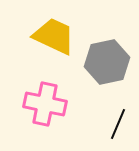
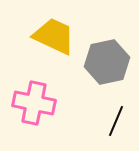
pink cross: moved 11 px left, 1 px up
black line: moved 2 px left, 3 px up
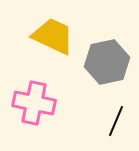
yellow trapezoid: moved 1 px left
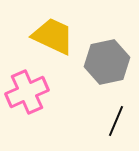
pink cross: moved 7 px left, 11 px up; rotated 36 degrees counterclockwise
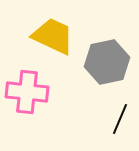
pink cross: rotated 30 degrees clockwise
black line: moved 4 px right, 2 px up
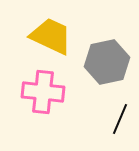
yellow trapezoid: moved 2 px left
pink cross: moved 16 px right
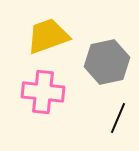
yellow trapezoid: moved 3 px left; rotated 45 degrees counterclockwise
black line: moved 2 px left, 1 px up
